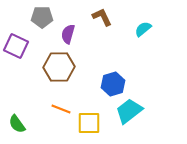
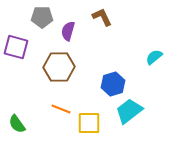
cyan semicircle: moved 11 px right, 28 px down
purple semicircle: moved 3 px up
purple square: moved 1 px down; rotated 10 degrees counterclockwise
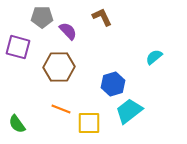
purple semicircle: rotated 120 degrees clockwise
purple square: moved 2 px right
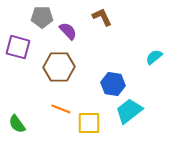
blue hexagon: rotated 25 degrees clockwise
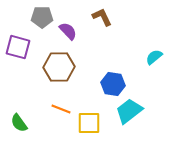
green semicircle: moved 2 px right, 1 px up
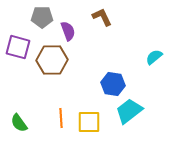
purple semicircle: rotated 24 degrees clockwise
brown hexagon: moved 7 px left, 7 px up
orange line: moved 9 px down; rotated 66 degrees clockwise
yellow square: moved 1 px up
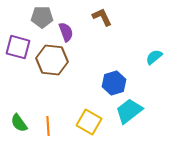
purple semicircle: moved 2 px left, 1 px down
brown hexagon: rotated 8 degrees clockwise
blue hexagon: moved 1 px right, 1 px up; rotated 25 degrees counterclockwise
orange line: moved 13 px left, 8 px down
yellow square: rotated 30 degrees clockwise
